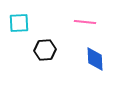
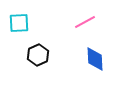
pink line: rotated 35 degrees counterclockwise
black hexagon: moved 7 px left, 5 px down; rotated 20 degrees counterclockwise
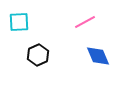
cyan square: moved 1 px up
blue diamond: moved 3 px right, 3 px up; rotated 20 degrees counterclockwise
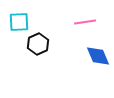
pink line: rotated 20 degrees clockwise
black hexagon: moved 11 px up
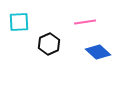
black hexagon: moved 11 px right
blue diamond: moved 4 px up; rotated 25 degrees counterclockwise
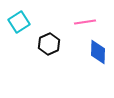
cyan square: rotated 30 degrees counterclockwise
blue diamond: rotated 50 degrees clockwise
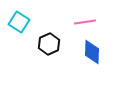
cyan square: rotated 25 degrees counterclockwise
blue diamond: moved 6 px left
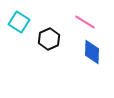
pink line: rotated 40 degrees clockwise
black hexagon: moved 5 px up
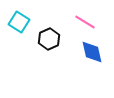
blue diamond: rotated 15 degrees counterclockwise
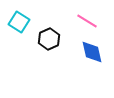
pink line: moved 2 px right, 1 px up
